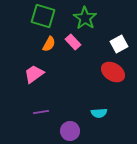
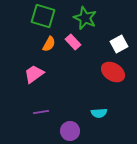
green star: rotated 10 degrees counterclockwise
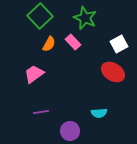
green square: moved 3 px left; rotated 30 degrees clockwise
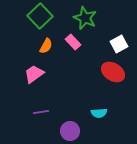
orange semicircle: moved 3 px left, 2 px down
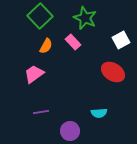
white square: moved 2 px right, 4 px up
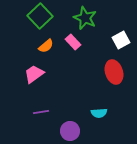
orange semicircle: rotated 21 degrees clockwise
red ellipse: moved 1 px right; rotated 40 degrees clockwise
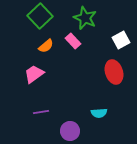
pink rectangle: moved 1 px up
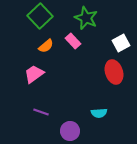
green star: moved 1 px right
white square: moved 3 px down
purple line: rotated 28 degrees clockwise
